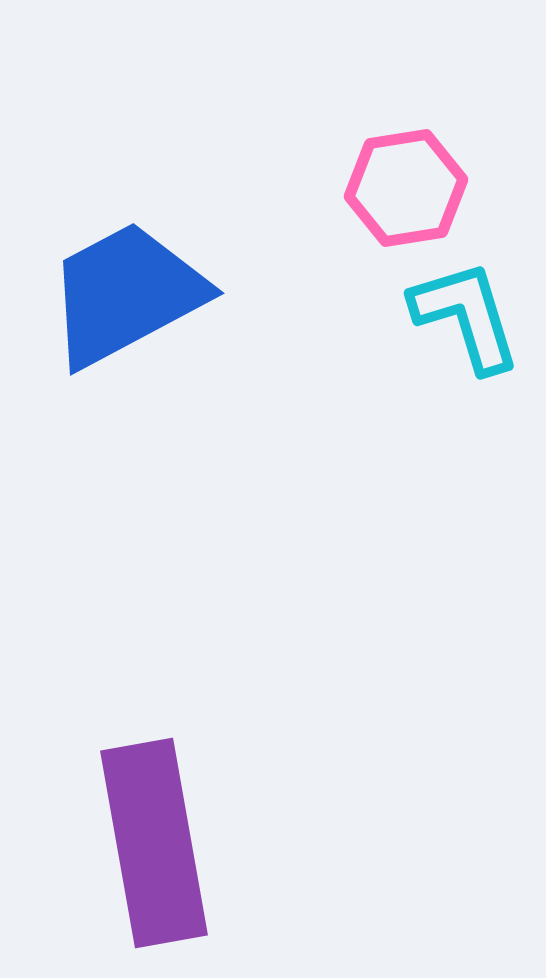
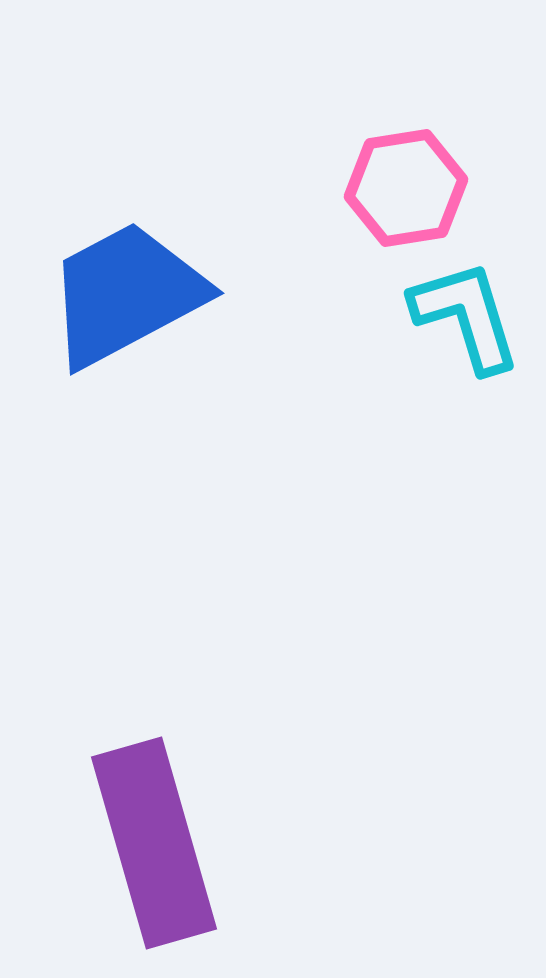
purple rectangle: rotated 6 degrees counterclockwise
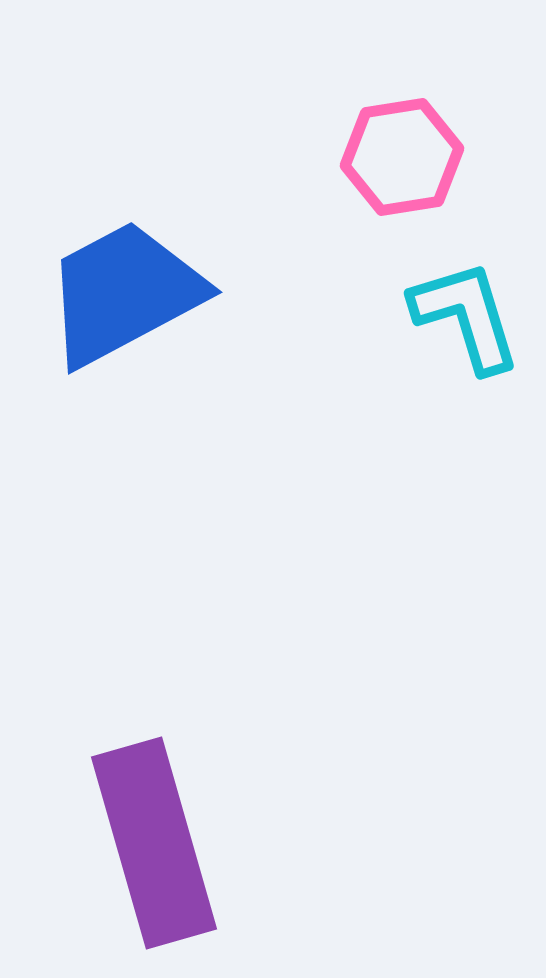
pink hexagon: moved 4 px left, 31 px up
blue trapezoid: moved 2 px left, 1 px up
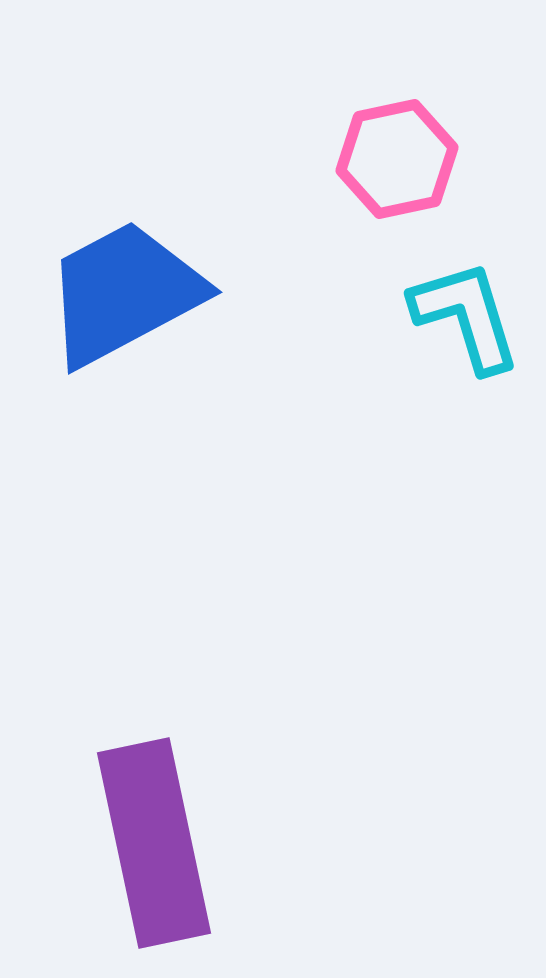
pink hexagon: moved 5 px left, 2 px down; rotated 3 degrees counterclockwise
purple rectangle: rotated 4 degrees clockwise
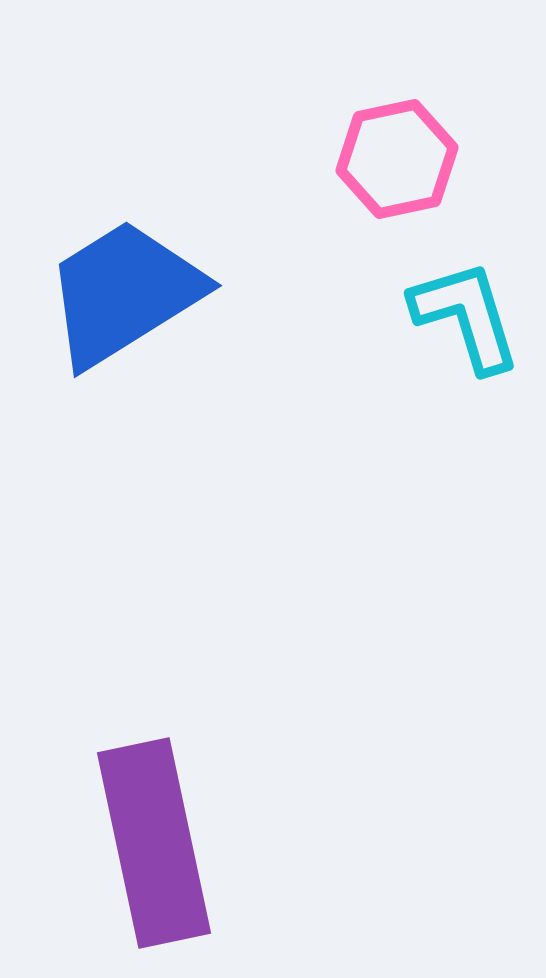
blue trapezoid: rotated 4 degrees counterclockwise
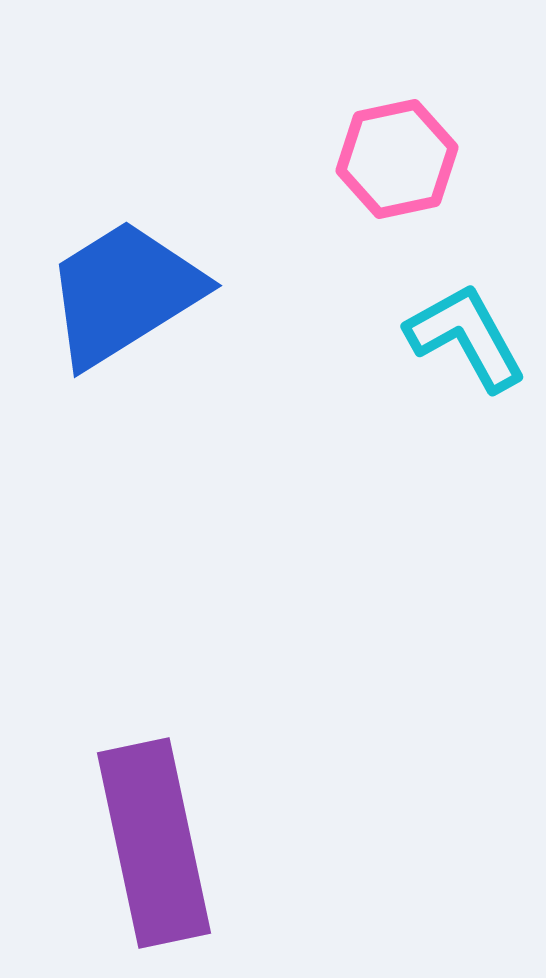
cyan L-shape: moved 21 px down; rotated 12 degrees counterclockwise
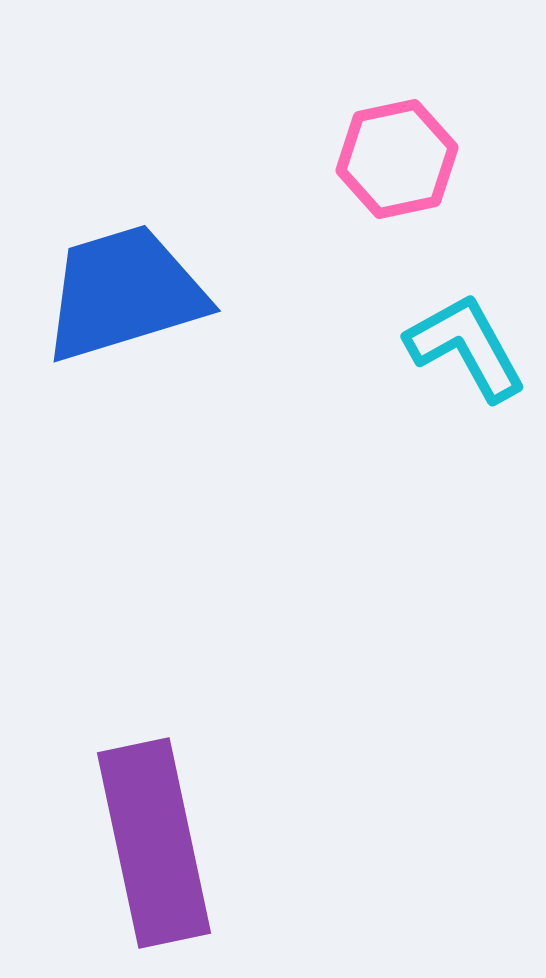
blue trapezoid: rotated 15 degrees clockwise
cyan L-shape: moved 10 px down
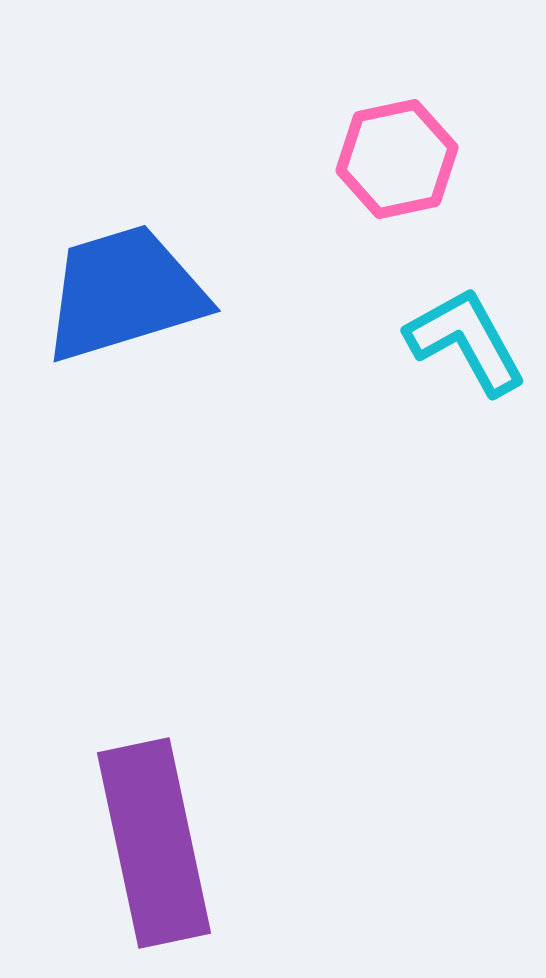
cyan L-shape: moved 6 px up
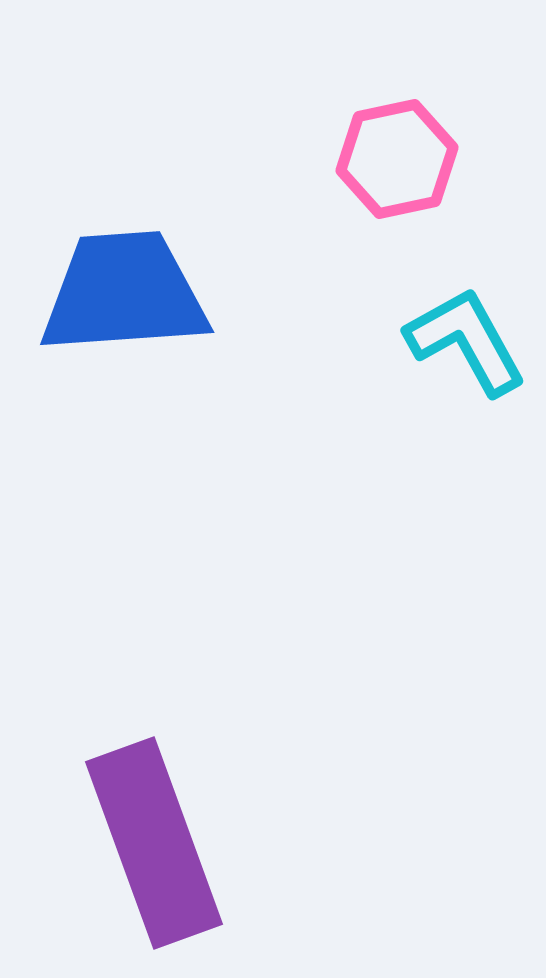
blue trapezoid: rotated 13 degrees clockwise
purple rectangle: rotated 8 degrees counterclockwise
